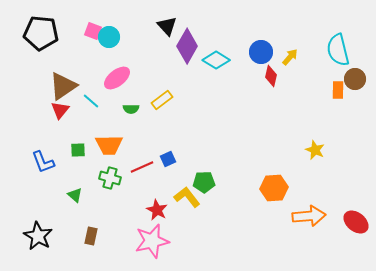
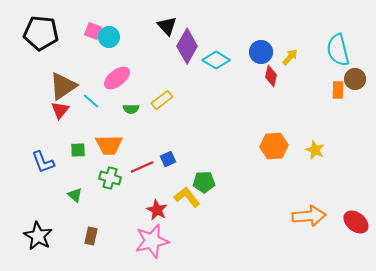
orange hexagon: moved 42 px up
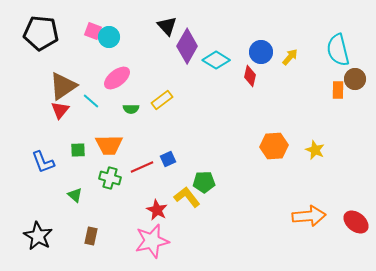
red diamond: moved 21 px left
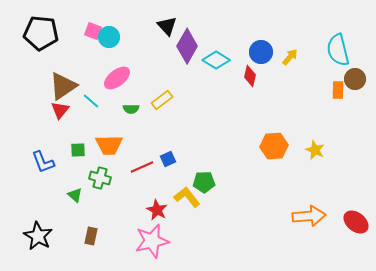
green cross: moved 10 px left
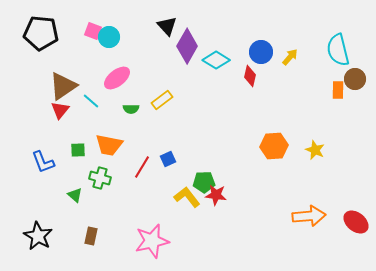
orange trapezoid: rotated 12 degrees clockwise
red line: rotated 35 degrees counterclockwise
red star: moved 59 px right, 15 px up; rotated 20 degrees counterclockwise
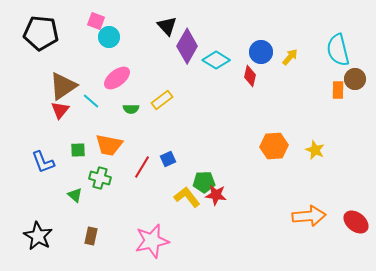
pink square: moved 3 px right, 10 px up
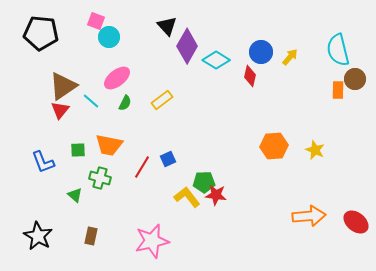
green semicircle: moved 6 px left, 6 px up; rotated 63 degrees counterclockwise
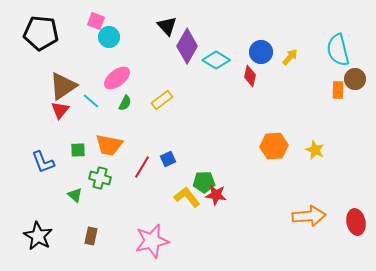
red ellipse: rotated 40 degrees clockwise
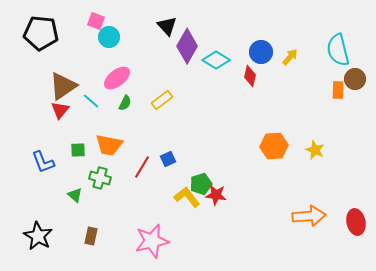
green pentagon: moved 3 px left, 2 px down; rotated 15 degrees counterclockwise
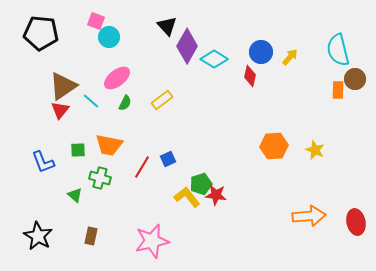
cyan diamond: moved 2 px left, 1 px up
